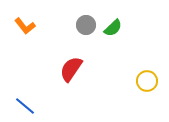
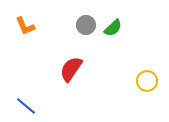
orange L-shape: rotated 15 degrees clockwise
blue line: moved 1 px right
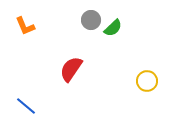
gray circle: moved 5 px right, 5 px up
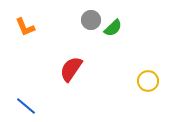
orange L-shape: moved 1 px down
yellow circle: moved 1 px right
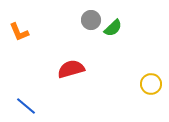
orange L-shape: moved 6 px left, 5 px down
red semicircle: rotated 40 degrees clockwise
yellow circle: moved 3 px right, 3 px down
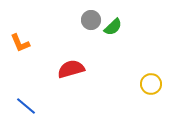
green semicircle: moved 1 px up
orange L-shape: moved 1 px right, 11 px down
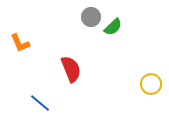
gray circle: moved 3 px up
red semicircle: rotated 84 degrees clockwise
blue line: moved 14 px right, 3 px up
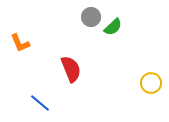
yellow circle: moved 1 px up
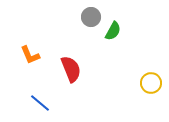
green semicircle: moved 4 px down; rotated 18 degrees counterclockwise
orange L-shape: moved 10 px right, 12 px down
